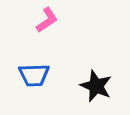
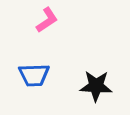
black star: rotated 20 degrees counterclockwise
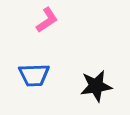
black star: rotated 12 degrees counterclockwise
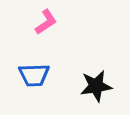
pink L-shape: moved 1 px left, 2 px down
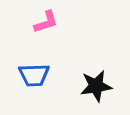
pink L-shape: rotated 16 degrees clockwise
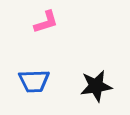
blue trapezoid: moved 6 px down
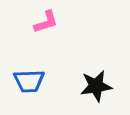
blue trapezoid: moved 5 px left
